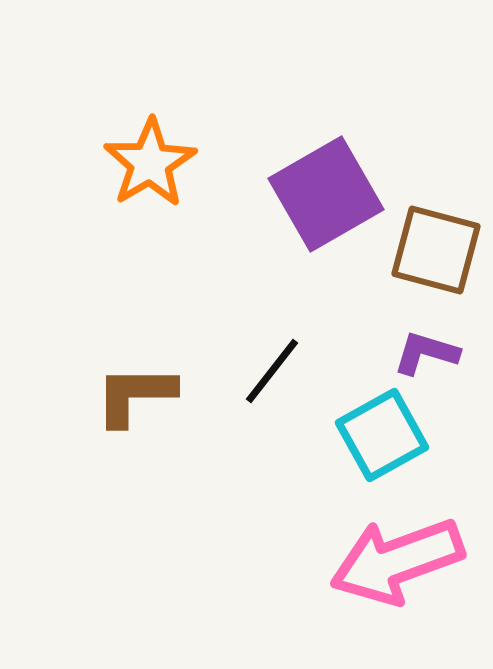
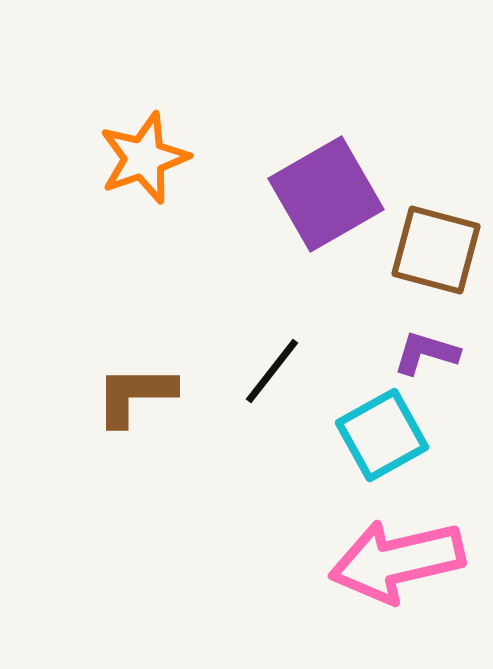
orange star: moved 6 px left, 5 px up; rotated 12 degrees clockwise
pink arrow: rotated 7 degrees clockwise
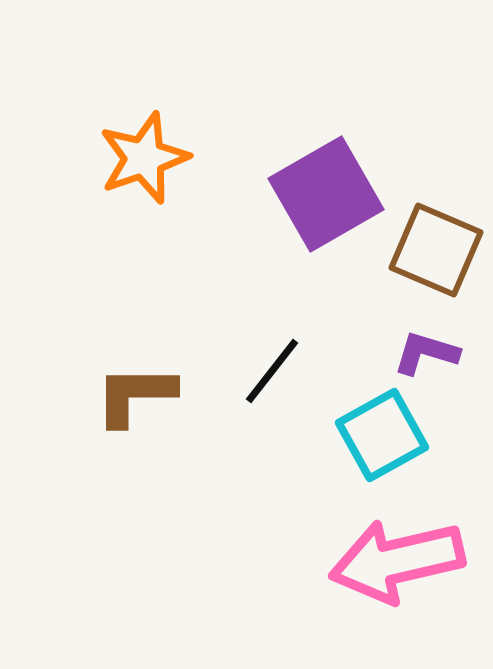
brown square: rotated 8 degrees clockwise
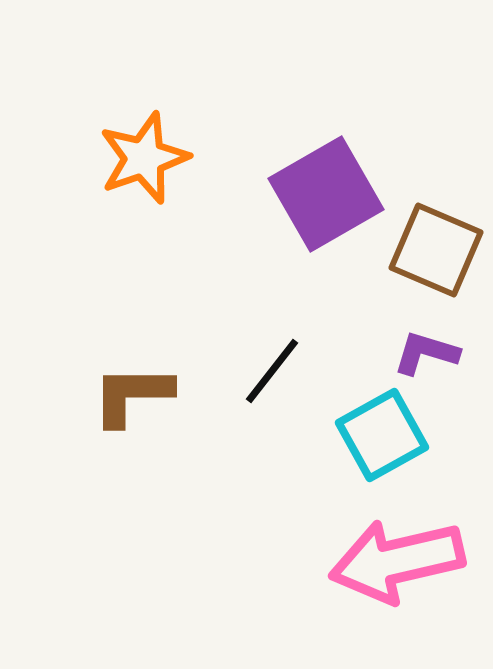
brown L-shape: moved 3 px left
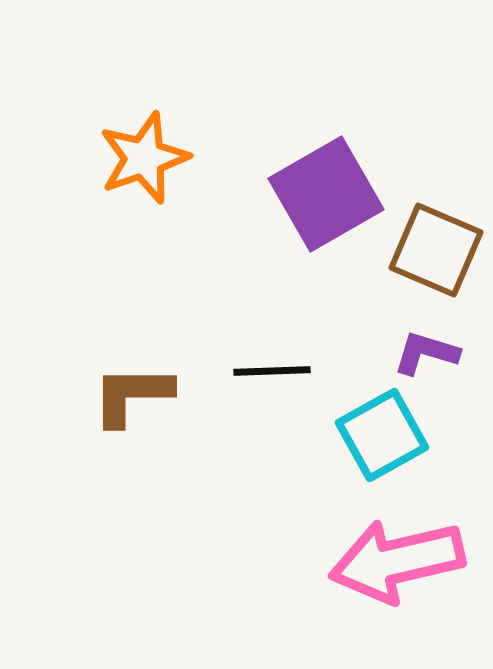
black line: rotated 50 degrees clockwise
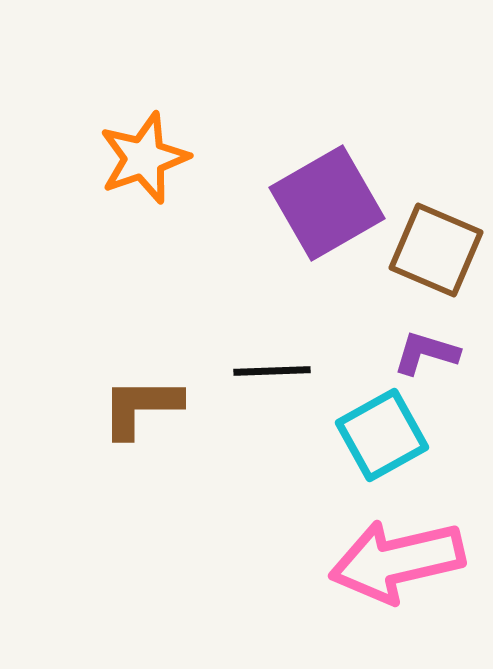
purple square: moved 1 px right, 9 px down
brown L-shape: moved 9 px right, 12 px down
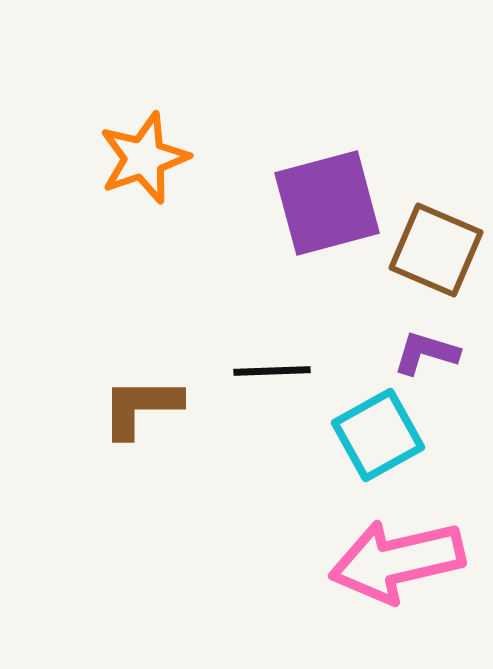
purple square: rotated 15 degrees clockwise
cyan square: moved 4 px left
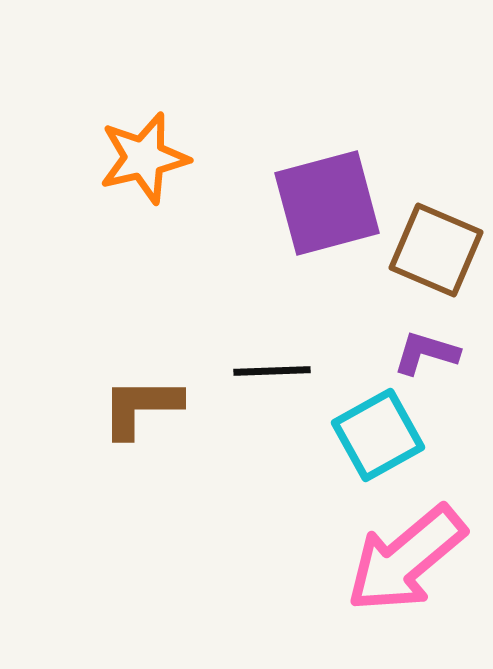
orange star: rotated 6 degrees clockwise
pink arrow: moved 9 px right, 2 px up; rotated 27 degrees counterclockwise
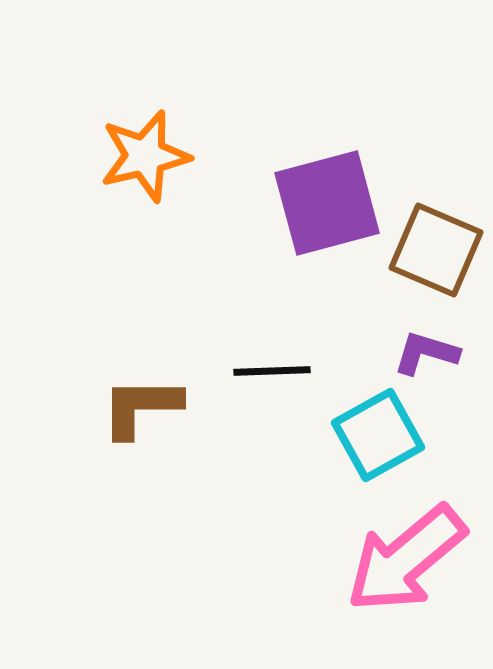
orange star: moved 1 px right, 2 px up
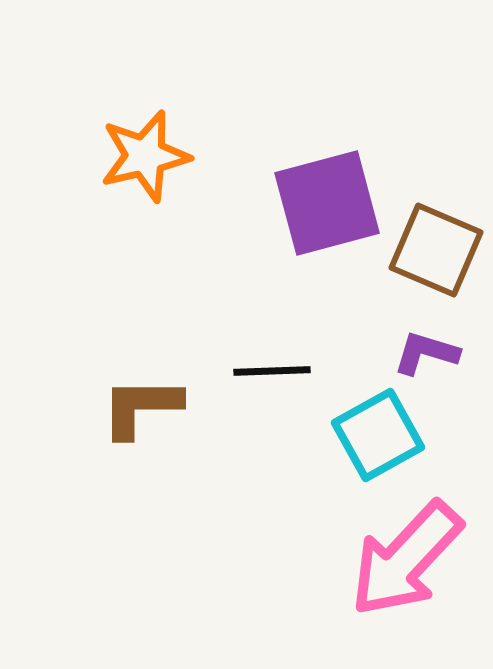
pink arrow: rotated 7 degrees counterclockwise
